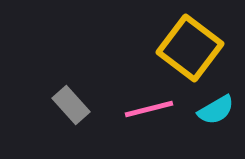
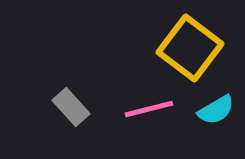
gray rectangle: moved 2 px down
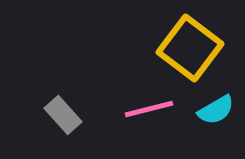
gray rectangle: moved 8 px left, 8 px down
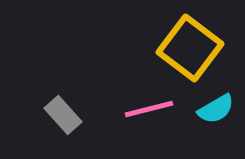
cyan semicircle: moved 1 px up
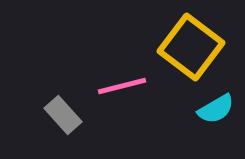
yellow square: moved 1 px right, 1 px up
pink line: moved 27 px left, 23 px up
